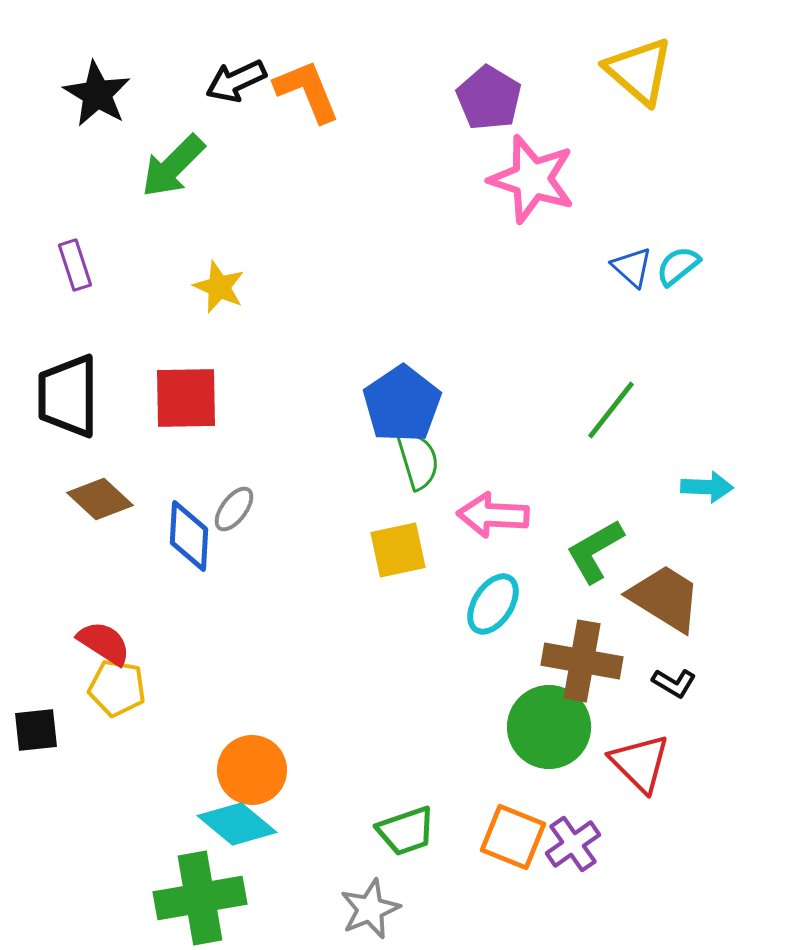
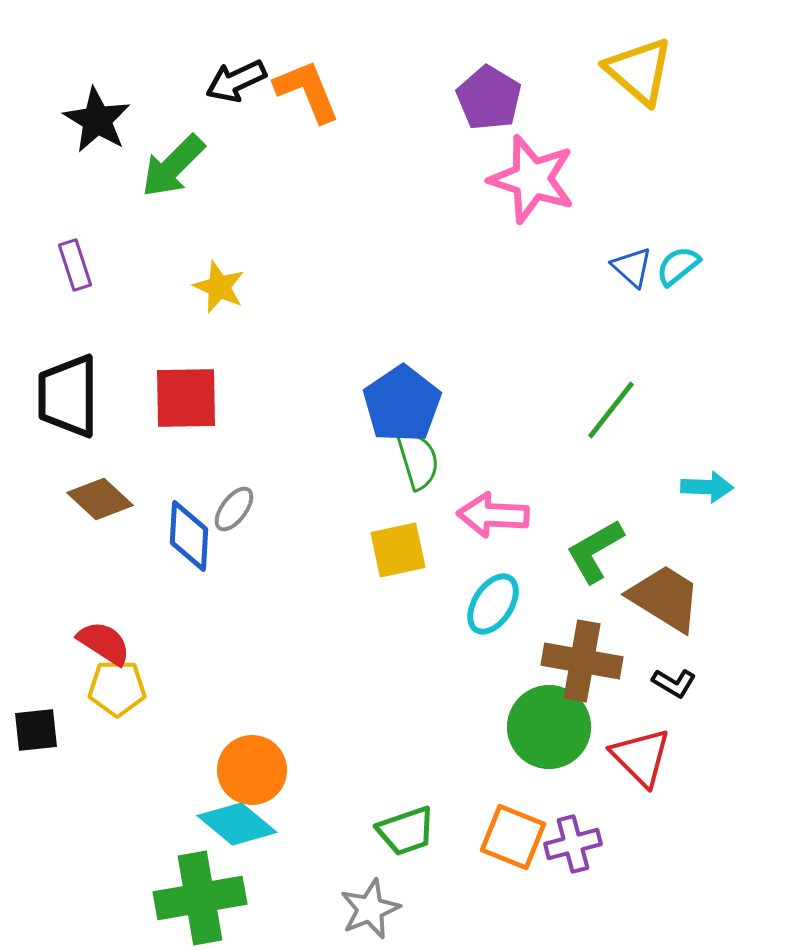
black star: moved 26 px down
yellow pentagon: rotated 10 degrees counterclockwise
red triangle: moved 1 px right, 6 px up
purple cross: rotated 20 degrees clockwise
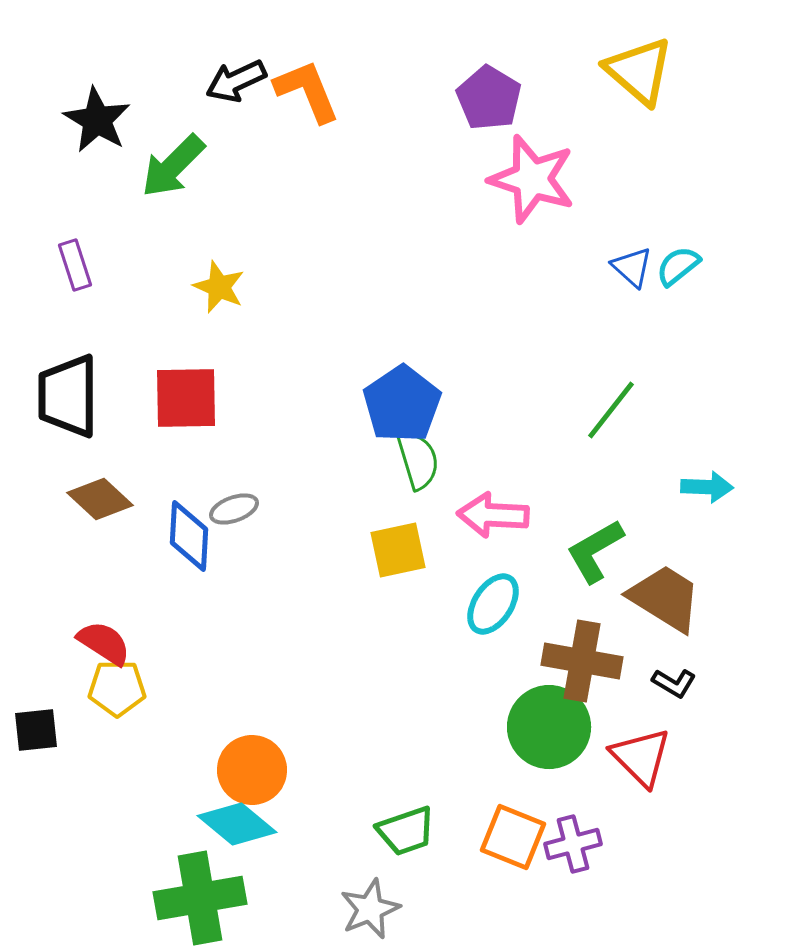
gray ellipse: rotated 33 degrees clockwise
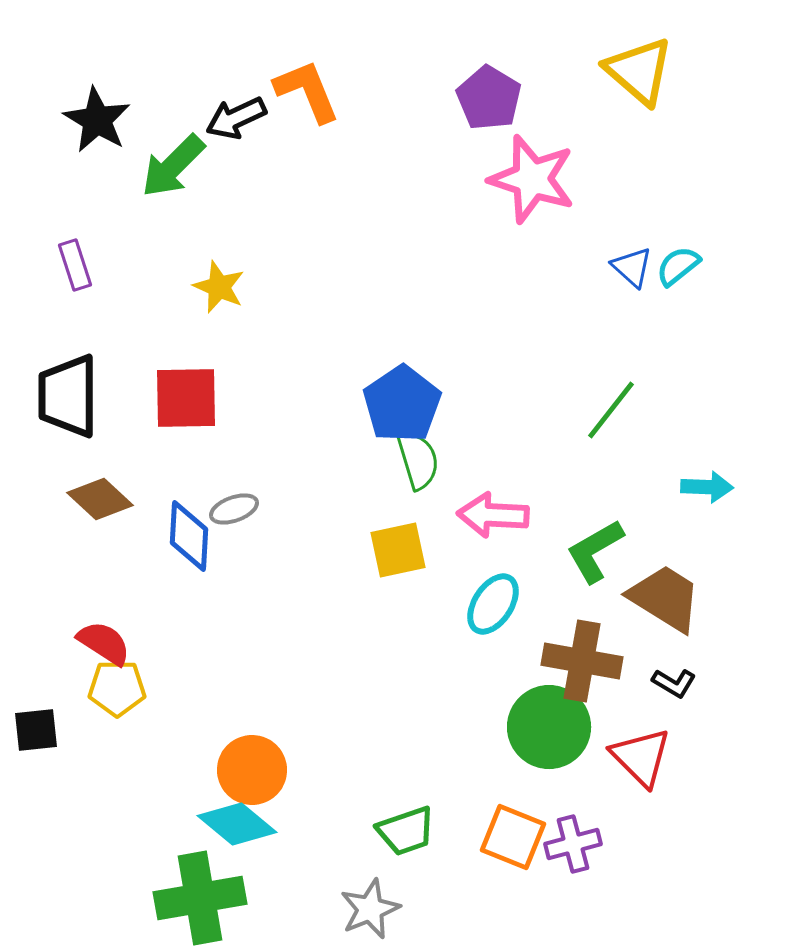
black arrow: moved 37 px down
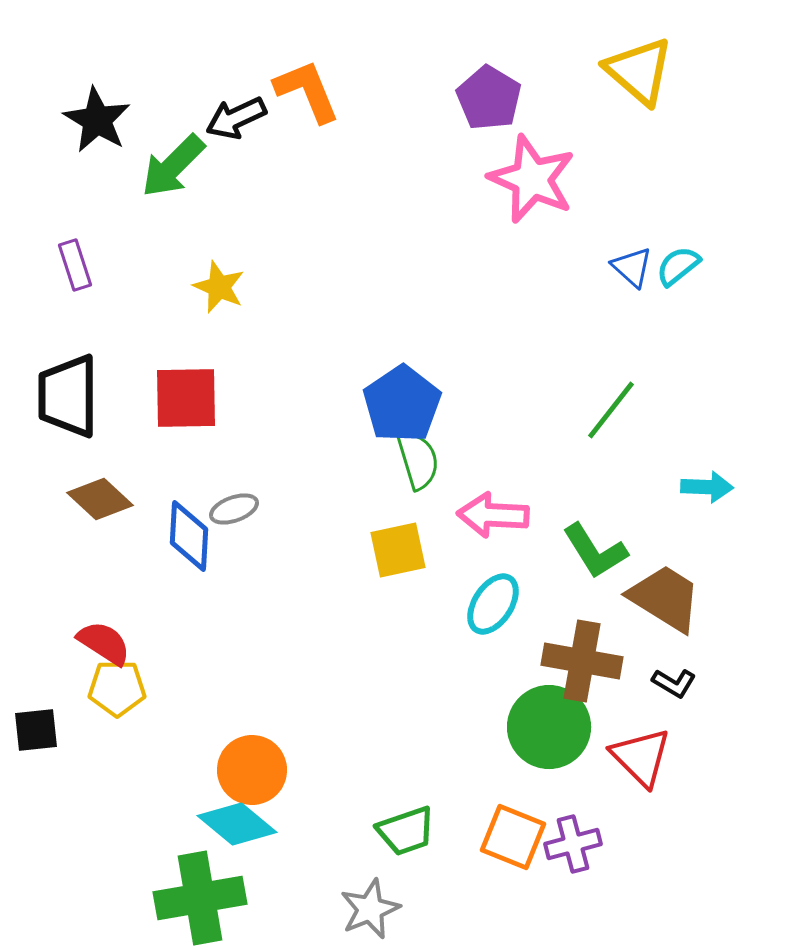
pink star: rotated 6 degrees clockwise
green L-shape: rotated 92 degrees counterclockwise
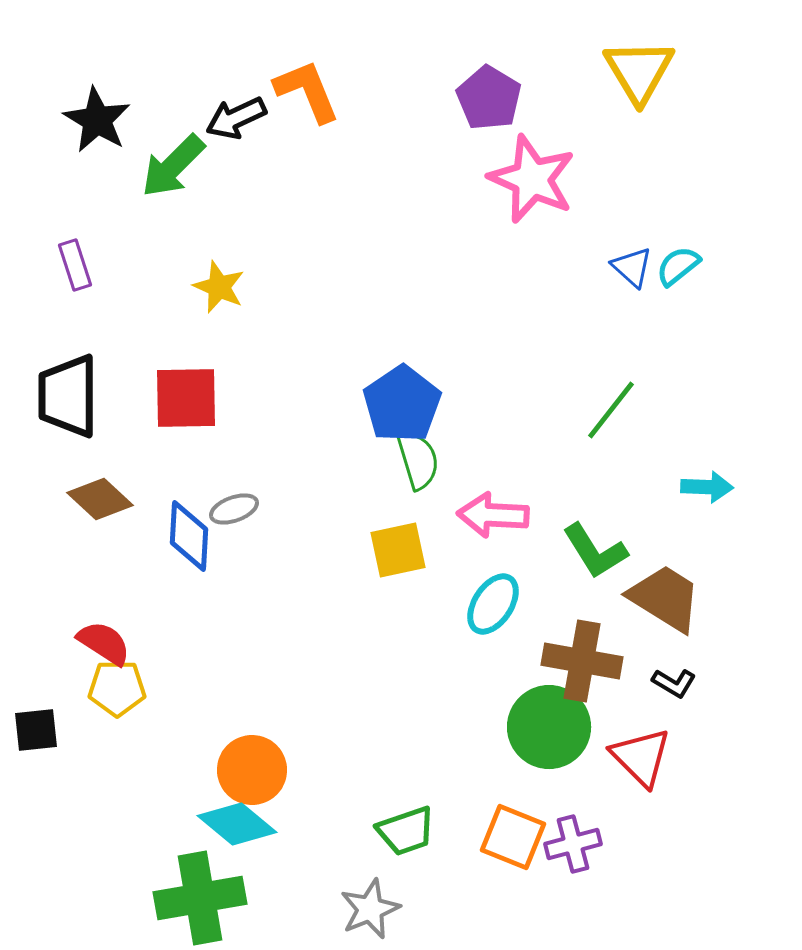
yellow triangle: rotated 18 degrees clockwise
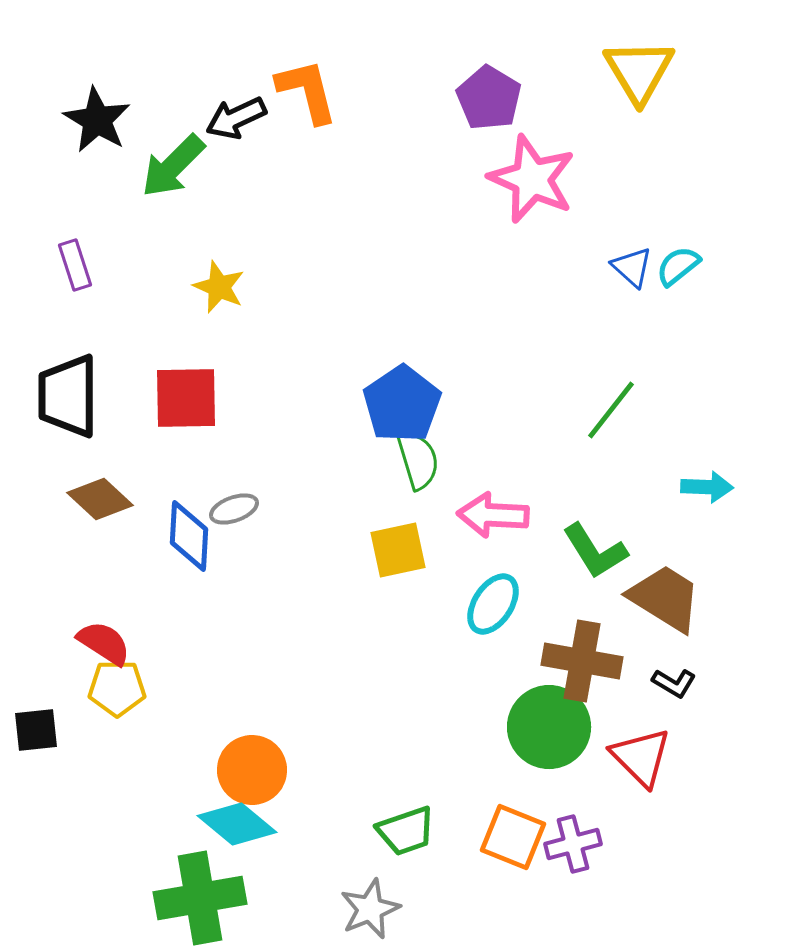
orange L-shape: rotated 8 degrees clockwise
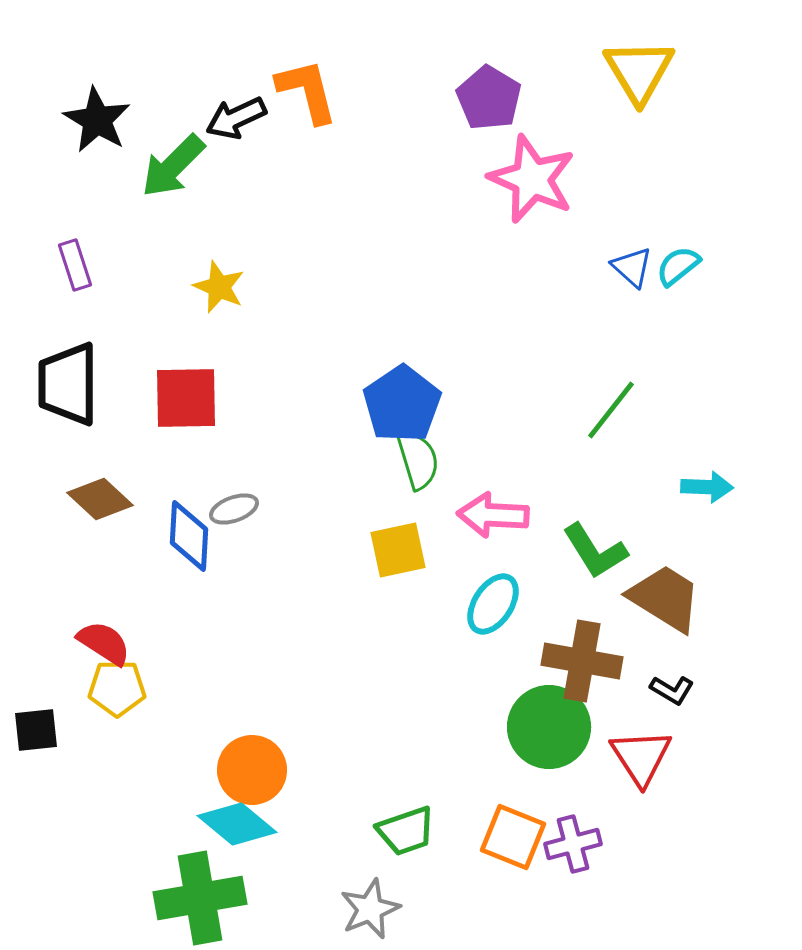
black trapezoid: moved 12 px up
black L-shape: moved 2 px left, 7 px down
red triangle: rotated 12 degrees clockwise
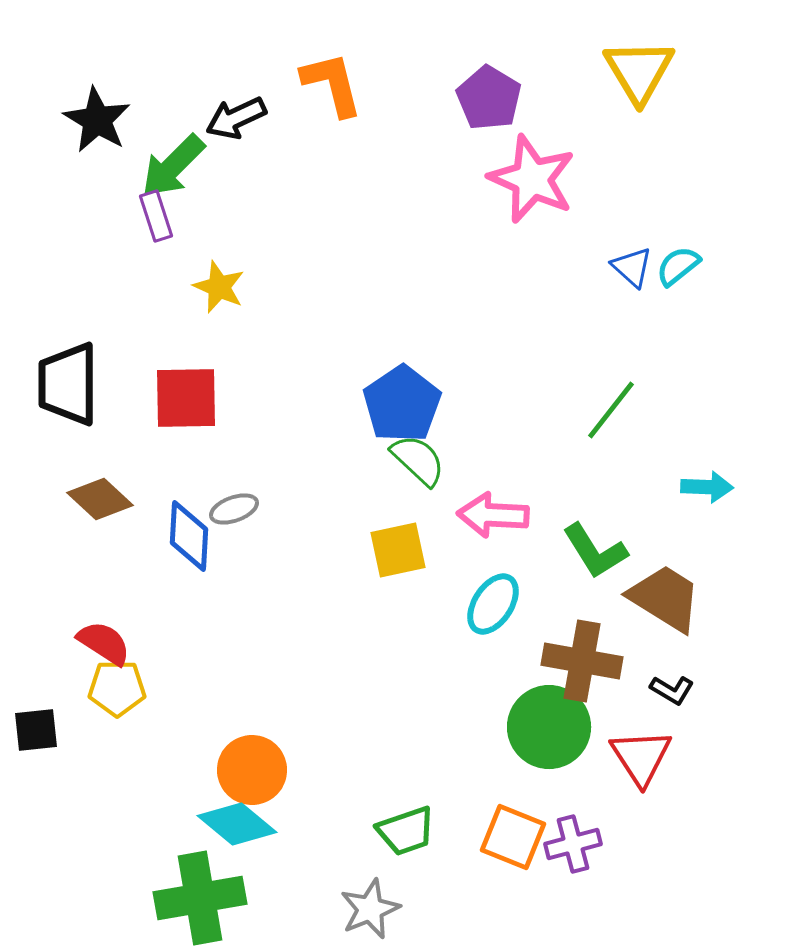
orange L-shape: moved 25 px right, 7 px up
purple rectangle: moved 81 px right, 49 px up
green semicircle: rotated 30 degrees counterclockwise
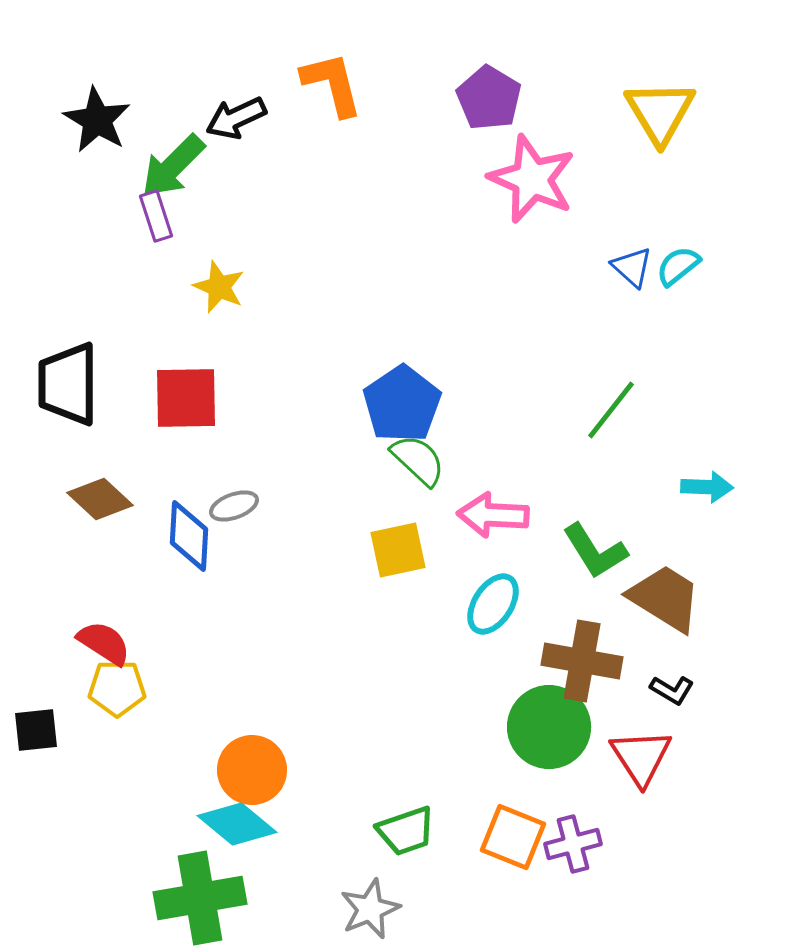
yellow triangle: moved 21 px right, 41 px down
gray ellipse: moved 3 px up
